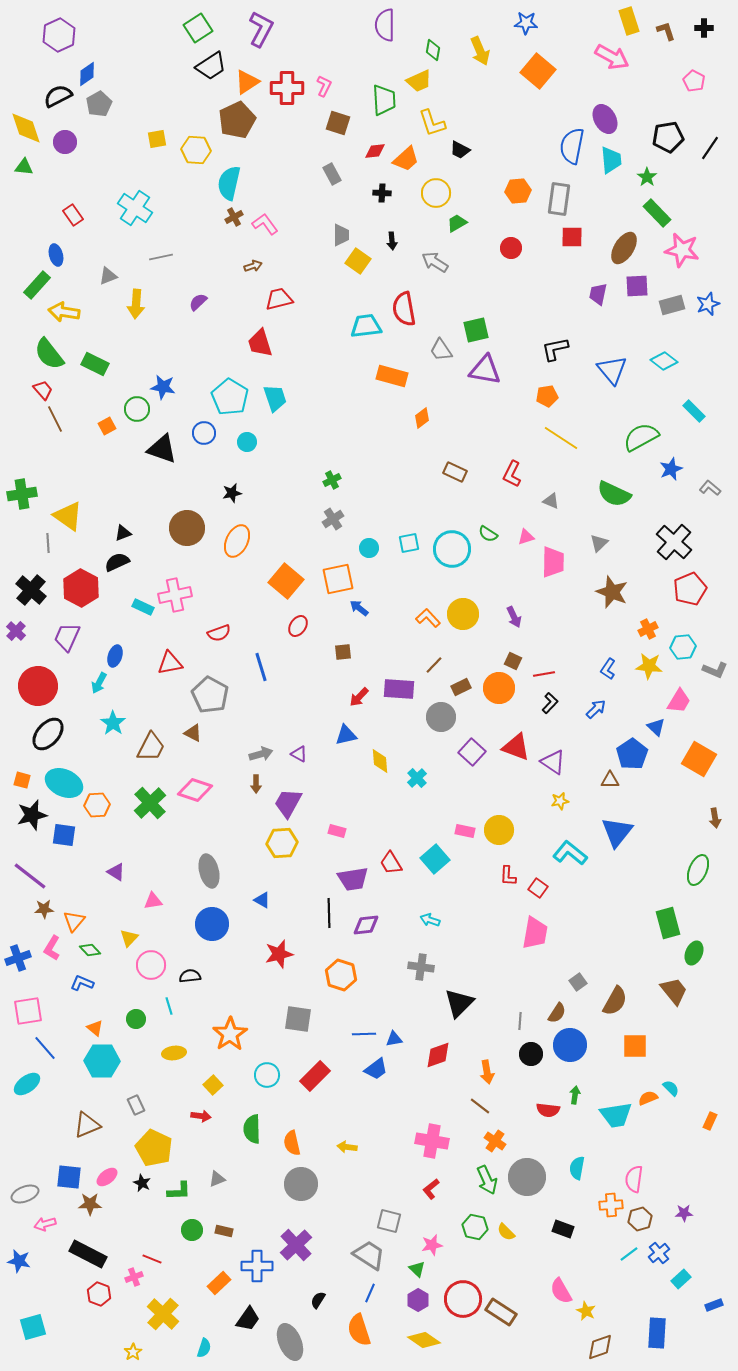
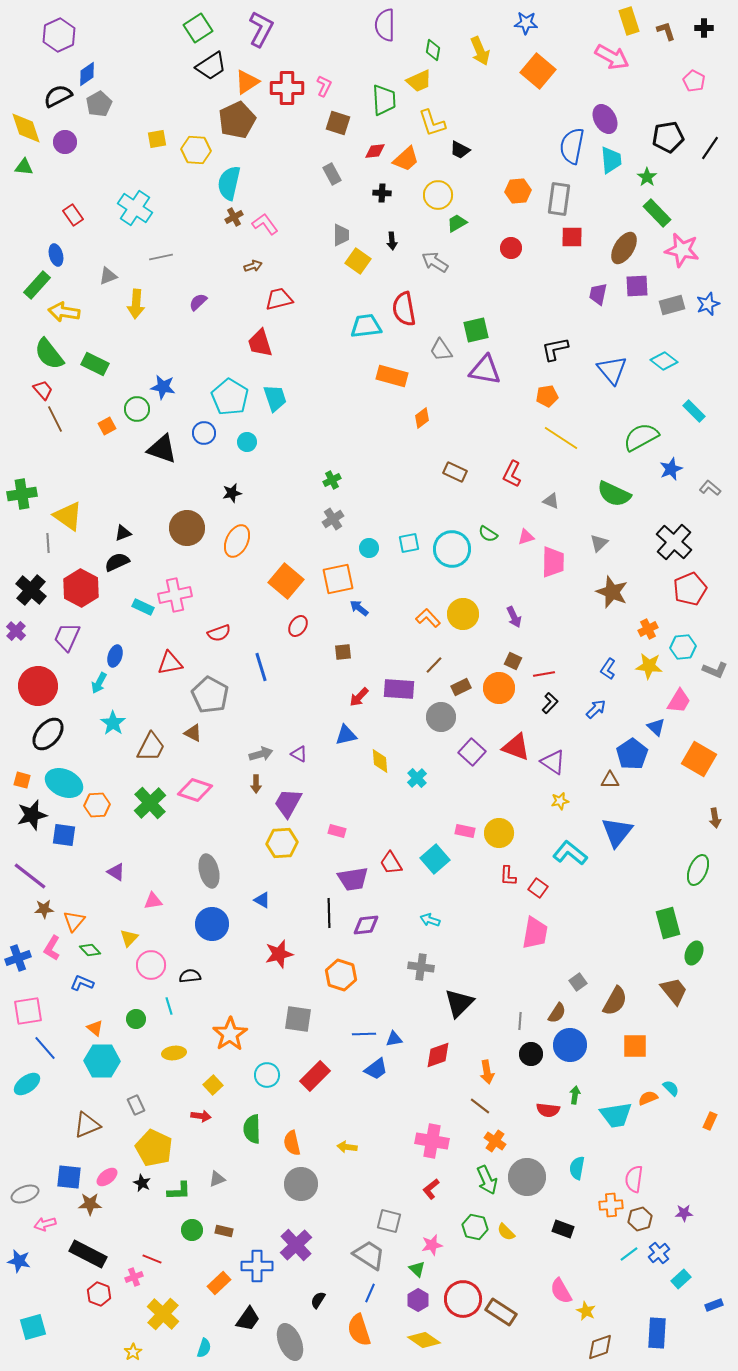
yellow circle at (436, 193): moved 2 px right, 2 px down
yellow circle at (499, 830): moved 3 px down
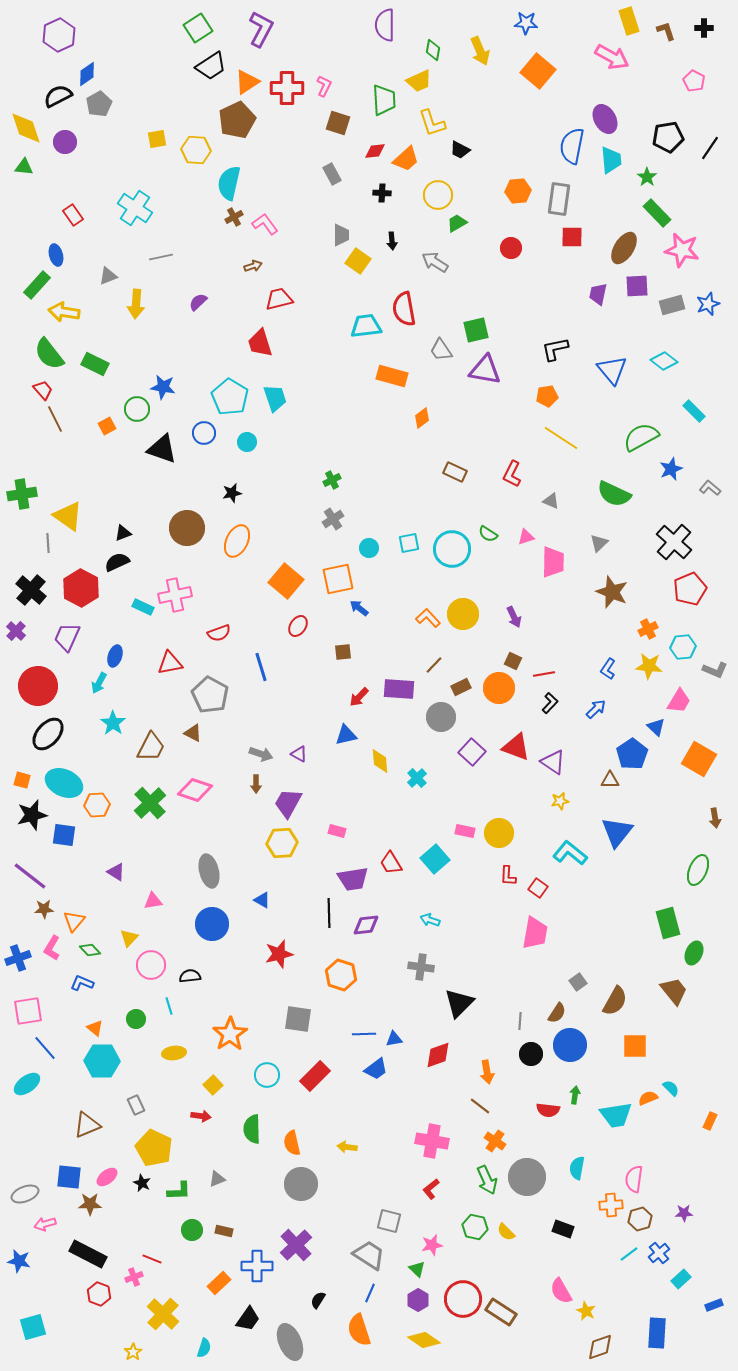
gray arrow at (261, 754): rotated 35 degrees clockwise
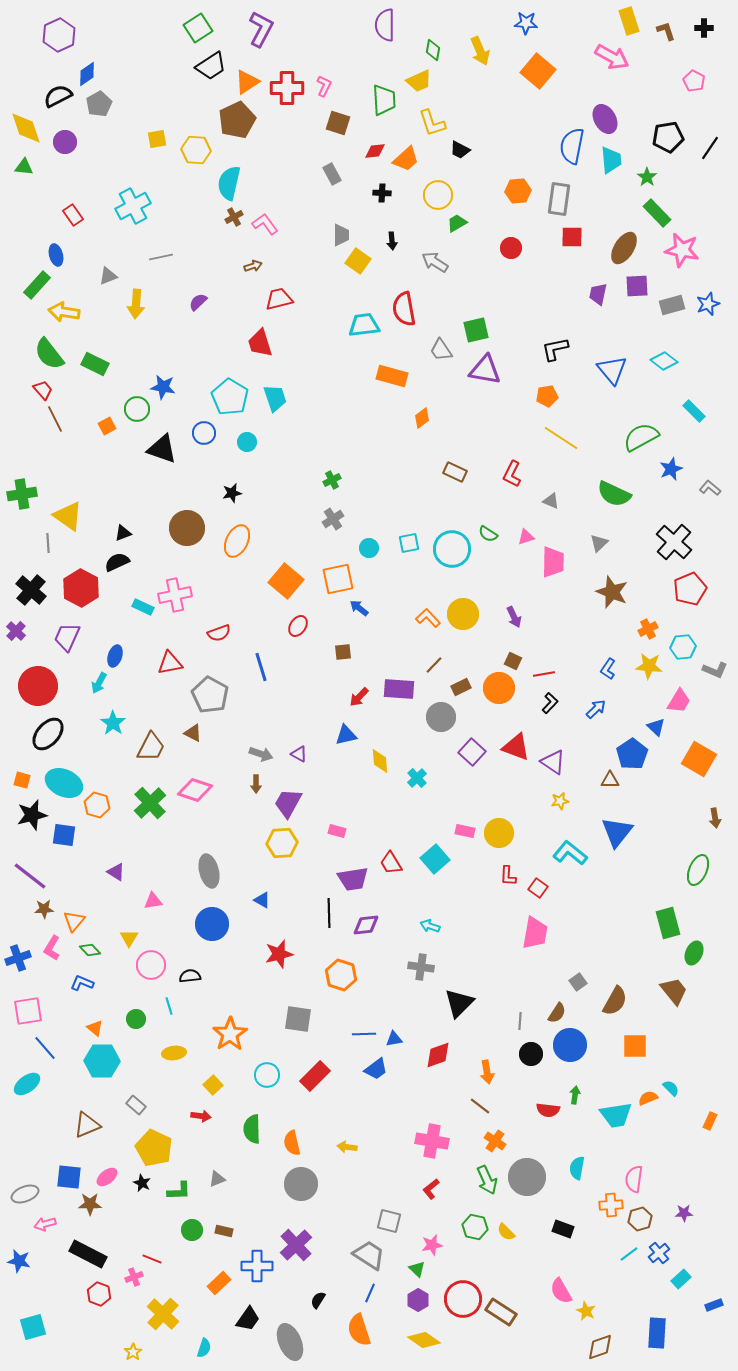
cyan cross at (135, 208): moved 2 px left, 2 px up; rotated 28 degrees clockwise
cyan trapezoid at (366, 326): moved 2 px left, 1 px up
orange hexagon at (97, 805): rotated 20 degrees clockwise
cyan arrow at (430, 920): moved 6 px down
yellow triangle at (129, 938): rotated 12 degrees counterclockwise
gray rectangle at (136, 1105): rotated 24 degrees counterclockwise
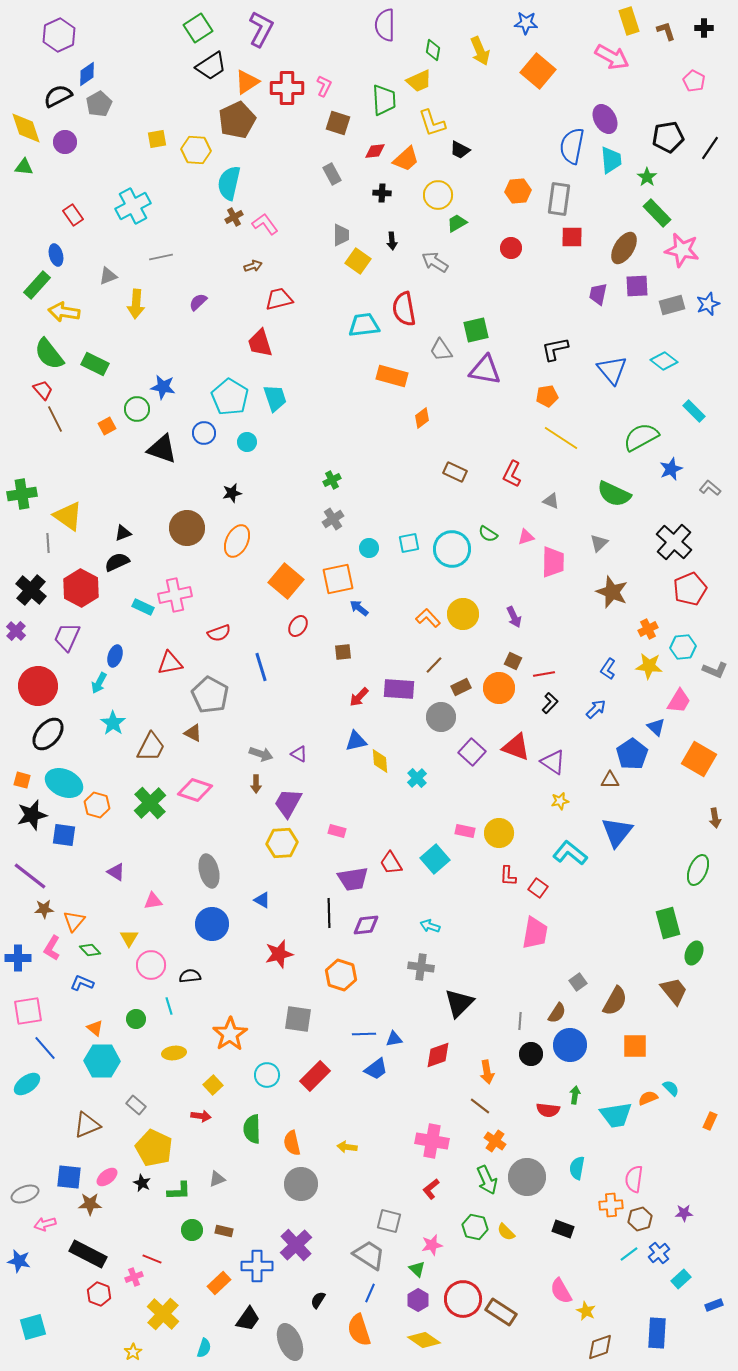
blue triangle at (346, 735): moved 10 px right, 6 px down
blue cross at (18, 958): rotated 20 degrees clockwise
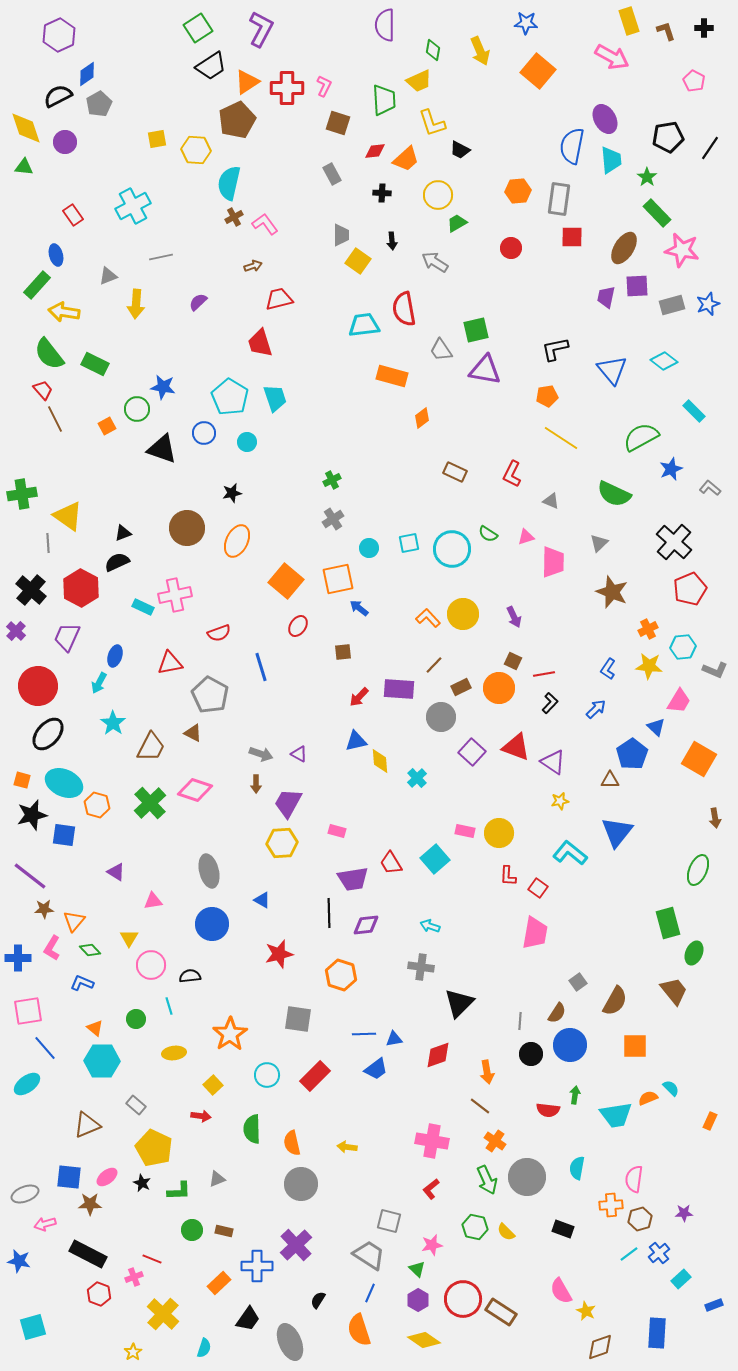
purple trapezoid at (598, 294): moved 8 px right, 3 px down
